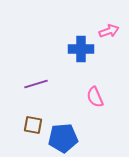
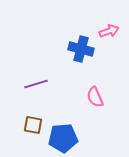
blue cross: rotated 15 degrees clockwise
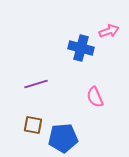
blue cross: moved 1 px up
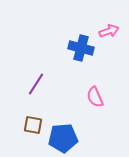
purple line: rotated 40 degrees counterclockwise
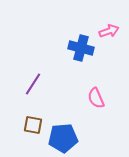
purple line: moved 3 px left
pink semicircle: moved 1 px right, 1 px down
